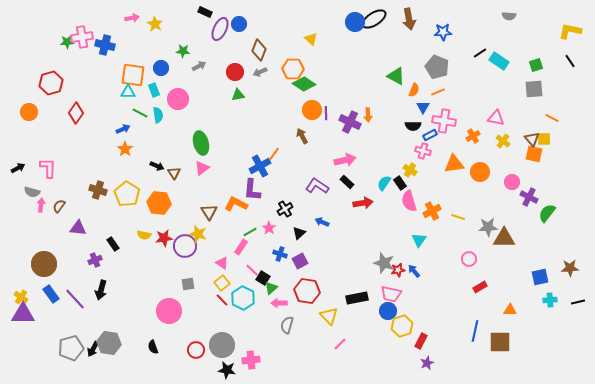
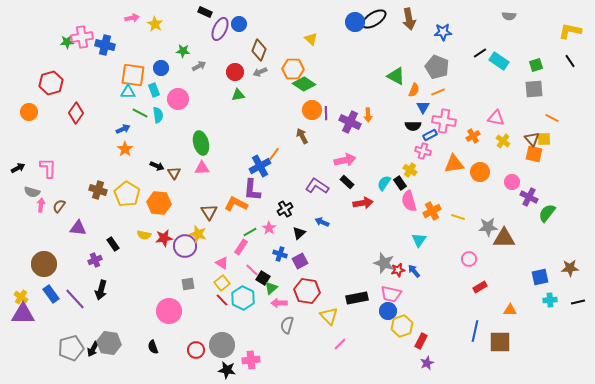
pink triangle at (202, 168): rotated 35 degrees clockwise
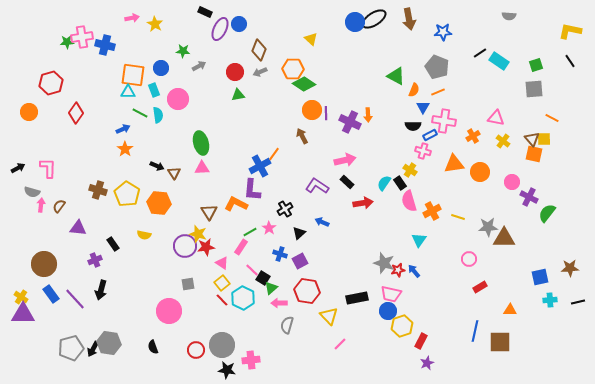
red star at (164, 238): moved 42 px right, 9 px down
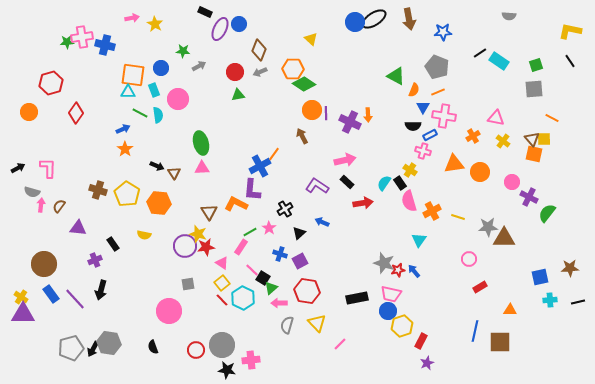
pink cross at (444, 121): moved 5 px up
yellow triangle at (329, 316): moved 12 px left, 7 px down
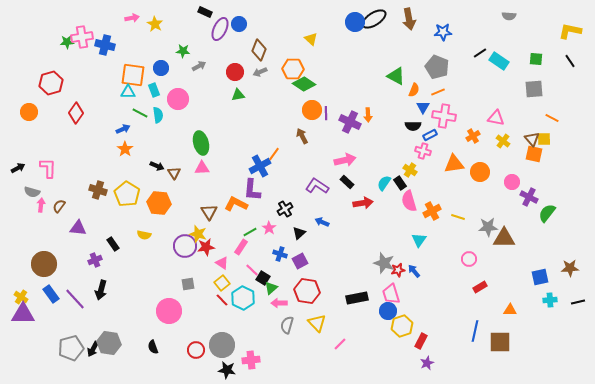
green square at (536, 65): moved 6 px up; rotated 24 degrees clockwise
pink trapezoid at (391, 294): rotated 60 degrees clockwise
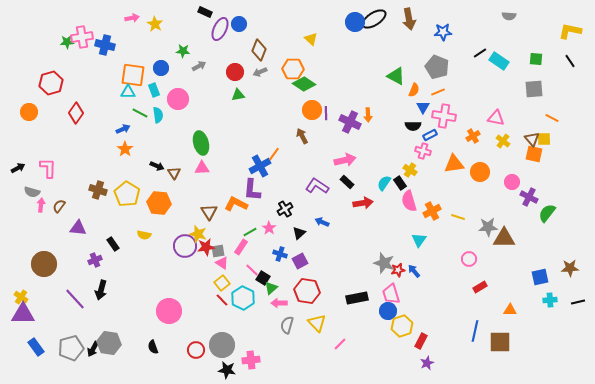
gray square at (188, 284): moved 30 px right, 33 px up
blue rectangle at (51, 294): moved 15 px left, 53 px down
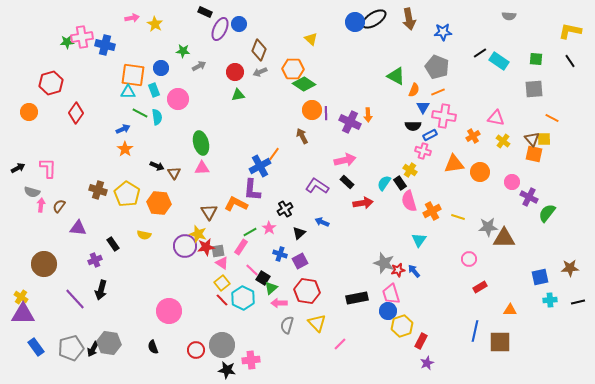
cyan semicircle at (158, 115): moved 1 px left, 2 px down
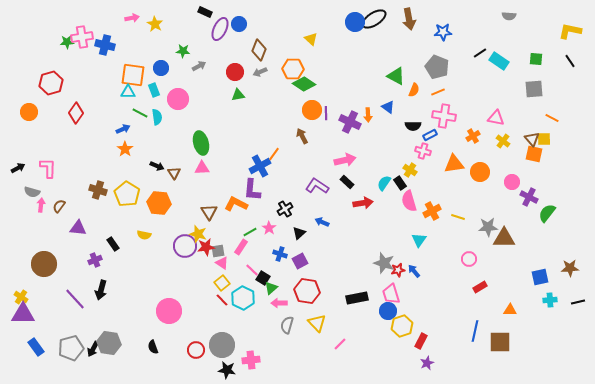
blue triangle at (423, 107): moved 35 px left; rotated 24 degrees counterclockwise
